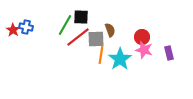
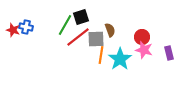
black square: rotated 21 degrees counterclockwise
red star: rotated 16 degrees counterclockwise
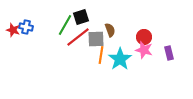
red circle: moved 2 px right
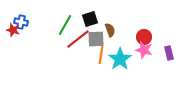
black square: moved 9 px right, 2 px down
blue cross: moved 5 px left, 5 px up
red line: moved 2 px down
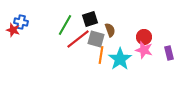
gray square: rotated 18 degrees clockwise
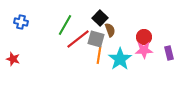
black square: moved 10 px right, 1 px up; rotated 28 degrees counterclockwise
red star: moved 29 px down
pink star: rotated 18 degrees counterclockwise
orange line: moved 2 px left
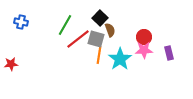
red star: moved 2 px left, 5 px down; rotated 24 degrees counterclockwise
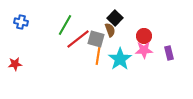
black square: moved 15 px right
red circle: moved 1 px up
orange line: moved 1 px left, 1 px down
red star: moved 4 px right
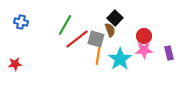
red line: moved 1 px left
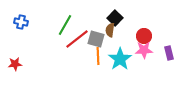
brown semicircle: rotated 152 degrees counterclockwise
orange line: rotated 12 degrees counterclockwise
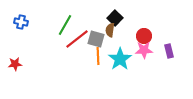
purple rectangle: moved 2 px up
